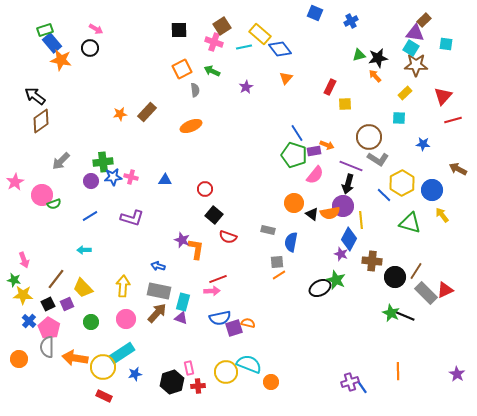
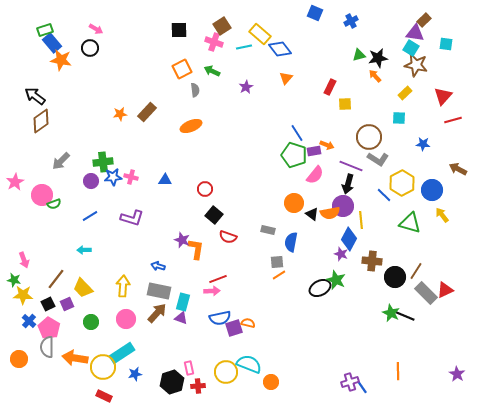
brown star at (416, 65): rotated 10 degrees clockwise
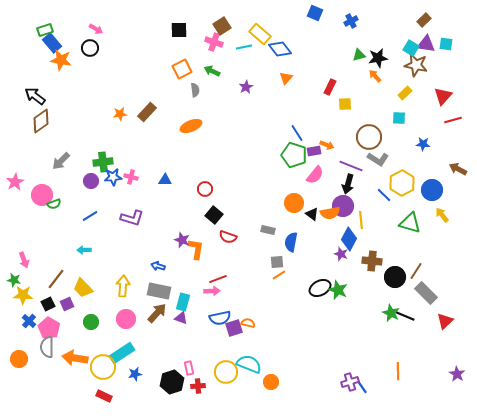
purple triangle at (415, 33): moved 11 px right, 11 px down
green star at (336, 280): moved 2 px right, 10 px down
red triangle at (445, 290): moved 31 px down; rotated 18 degrees counterclockwise
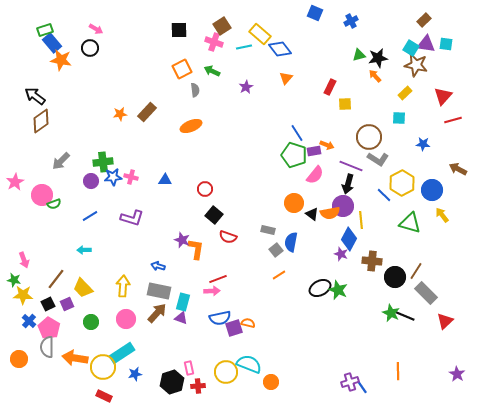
gray square at (277, 262): moved 1 px left, 12 px up; rotated 32 degrees counterclockwise
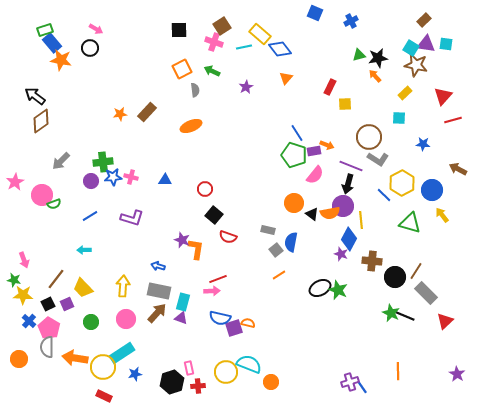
blue semicircle at (220, 318): rotated 25 degrees clockwise
